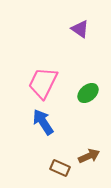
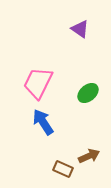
pink trapezoid: moved 5 px left
brown rectangle: moved 3 px right, 1 px down
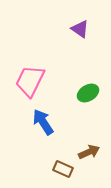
pink trapezoid: moved 8 px left, 2 px up
green ellipse: rotated 10 degrees clockwise
brown arrow: moved 4 px up
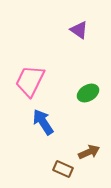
purple triangle: moved 1 px left, 1 px down
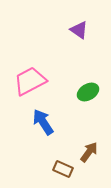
pink trapezoid: rotated 36 degrees clockwise
green ellipse: moved 1 px up
brown arrow: rotated 30 degrees counterclockwise
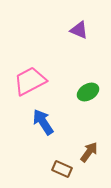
purple triangle: rotated 12 degrees counterclockwise
brown rectangle: moved 1 px left
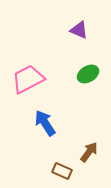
pink trapezoid: moved 2 px left, 2 px up
green ellipse: moved 18 px up
blue arrow: moved 2 px right, 1 px down
brown rectangle: moved 2 px down
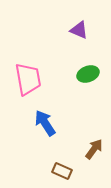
green ellipse: rotated 10 degrees clockwise
pink trapezoid: rotated 108 degrees clockwise
brown arrow: moved 5 px right, 3 px up
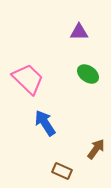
purple triangle: moved 2 px down; rotated 24 degrees counterclockwise
green ellipse: rotated 55 degrees clockwise
pink trapezoid: rotated 36 degrees counterclockwise
brown arrow: moved 2 px right
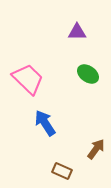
purple triangle: moved 2 px left
